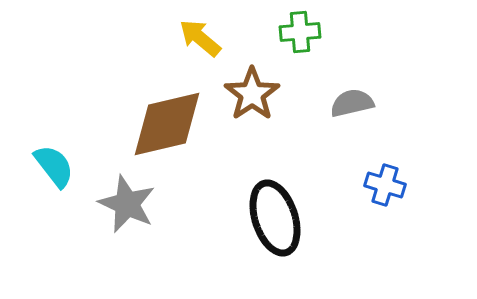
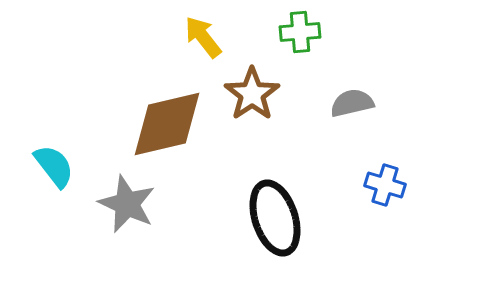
yellow arrow: moved 3 px right, 1 px up; rotated 12 degrees clockwise
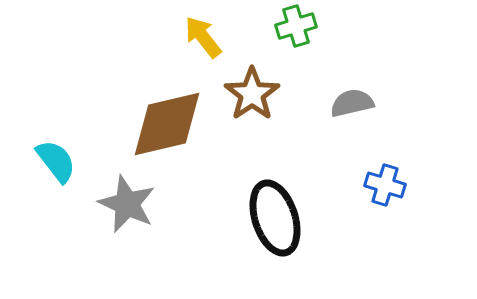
green cross: moved 4 px left, 6 px up; rotated 12 degrees counterclockwise
cyan semicircle: moved 2 px right, 5 px up
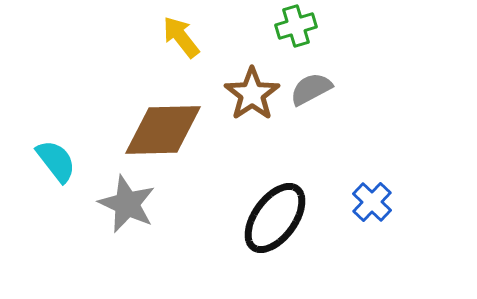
yellow arrow: moved 22 px left
gray semicircle: moved 41 px left, 14 px up; rotated 15 degrees counterclockwise
brown diamond: moved 4 px left, 6 px down; rotated 12 degrees clockwise
blue cross: moved 13 px left, 17 px down; rotated 27 degrees clockwise
black ellipse: rotated 54 degrees clockwise
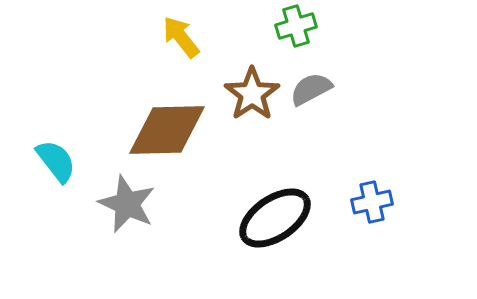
brown diamond: moved 4 px right
blue cross: rotated 33 degrees clockwise
black ellipse: rotated 20 degrees clockwise
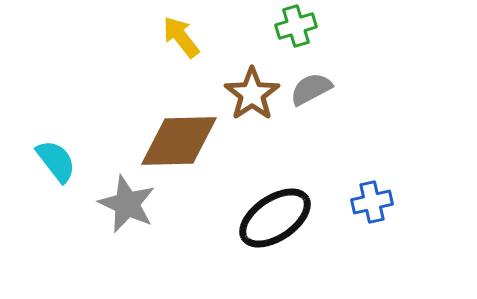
brown diamond: moved 12 px right, 11 px down
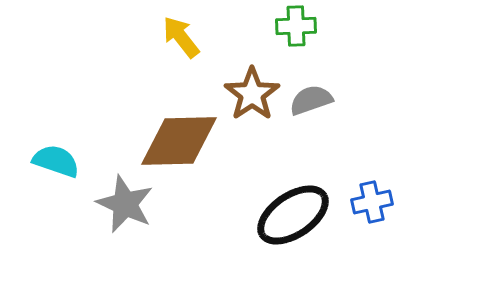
green cross: rotated 15 degrees clockwise
gray semicircle: moved 11 px down; rotated 9 degrees clockwise
cyan semicircle: rotated 33 degrees counterclockwise
gray star: moved 2 px left
black ellipse: moved 18 px right, 3 px up
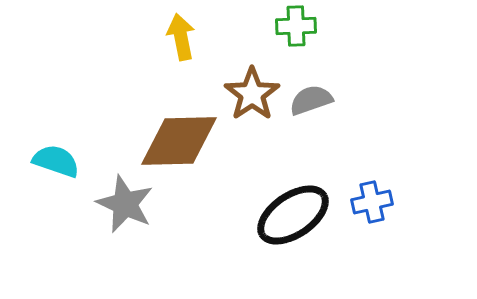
yellow arrow: rotated 27 degrees clockwise
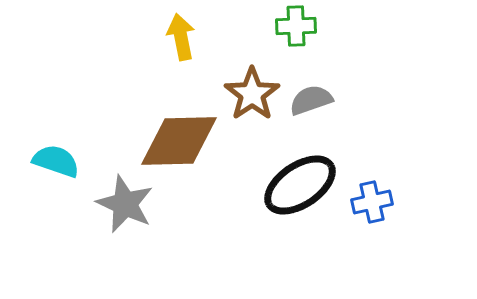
black ellipse: moved 7 px right, 30 px up
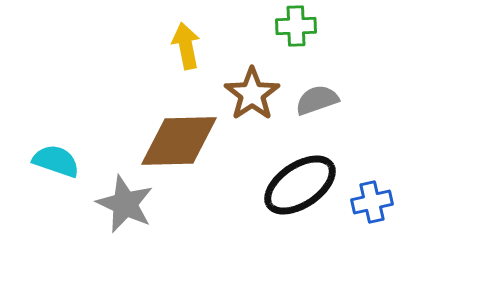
yellow arrow: moved 5 px right, 9 px down
gray semicircle: moved 6 px right
